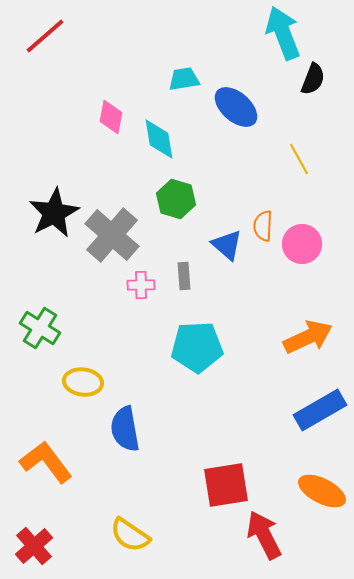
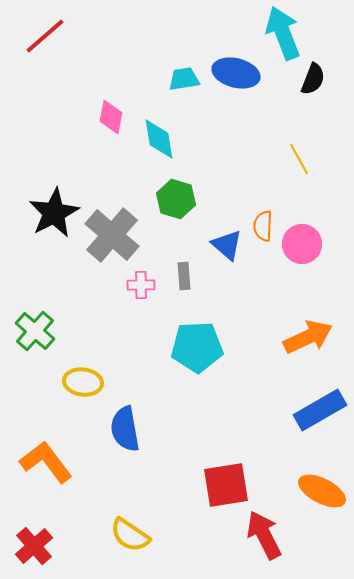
blue ellipse: moved 34 px up; rotated 27 degrees counterclockwise
green cross: moved 5 px left, 3 px down; rotated 9 degrees clockwise
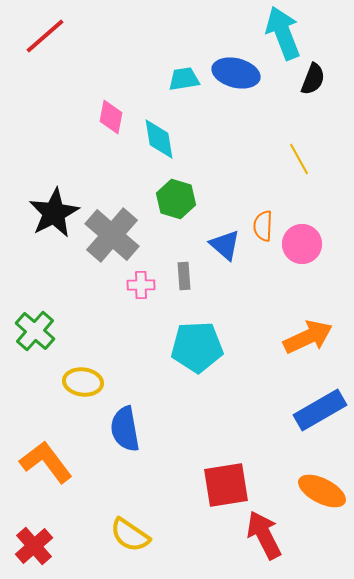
blue triangle: moved 2 px left
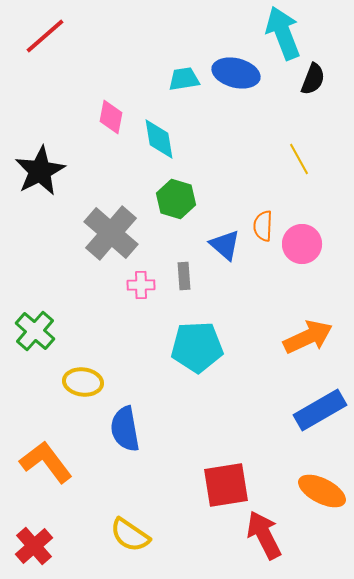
black star: moved 14 px left, 42 px up
gray cross: moved 1 px left, 2 px up
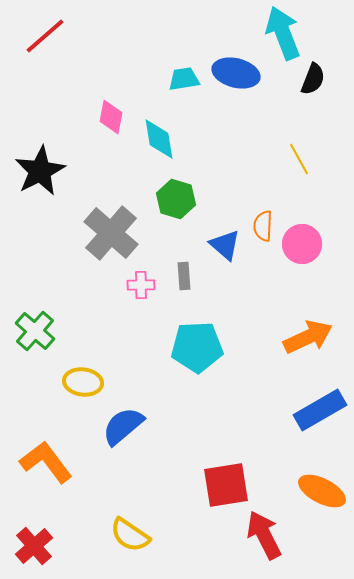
blue semicircle: moved 2 px left, 3 px up; rotated 60 degrees clockwise
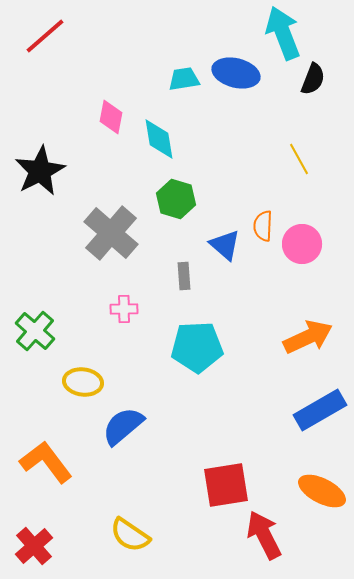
pink cross: moved 17 px left, 24 px down
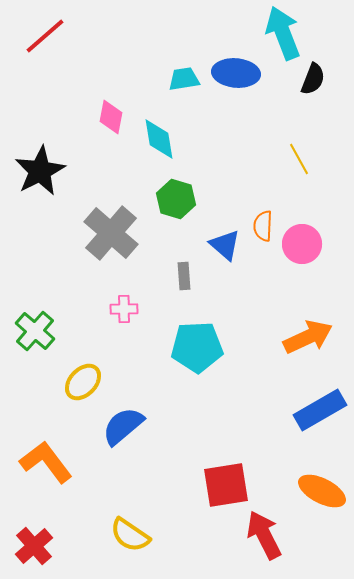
blue ellipse: rotated 9 degrees counterclockwise
yellow ellipse: rotated 54 degrees counterclockwise
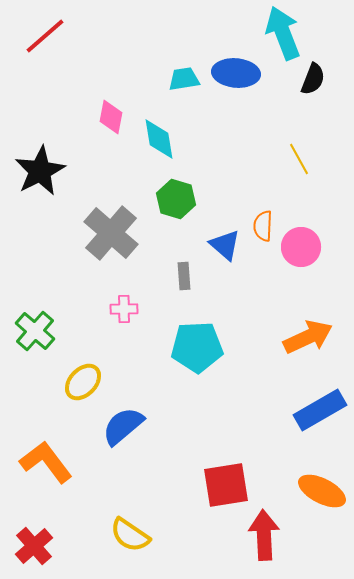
pink circle: moved 1 px left, 3 px down
red arrow: rotated 24 degrees clockwise
